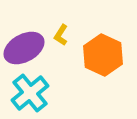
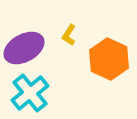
yellow L-shape: moved 8 px right
orange hexagon: moved 6 px right, 4 px down
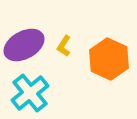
yellow L-shape: moved 5 px left, 11 px down
purple ellipse: moved 3 px up
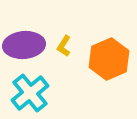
purple ellipse: rotated 24 degrees clockwise
orange hexagon: rotated 12 degrees clockwise
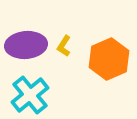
purple ellipse: moved 2 px right
cyan cross: moved 2 px down
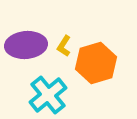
orange hexagon: moved 13 px left, 4 px down; rotated 6 degrees clockwise
cyan cross: moved 18 px right
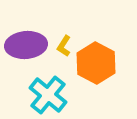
orange hexagon: rotated 15 degrees counterclockwise
cyan cross: rotated 12 degrees counterclockwise
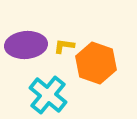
yellow L-shape: rotated 65 degrees clockwise
orange hexagon: rotated 9 degrees counterclockwise
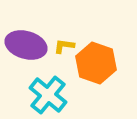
purple ellipse: rotated 21 degrees clockwise
